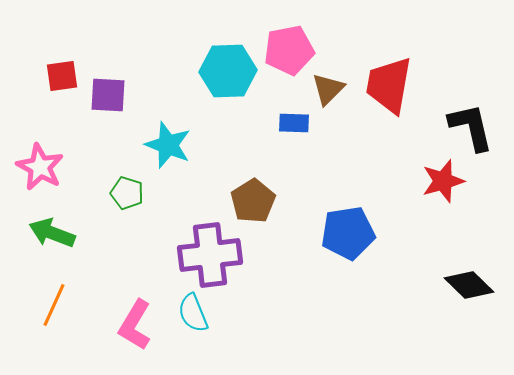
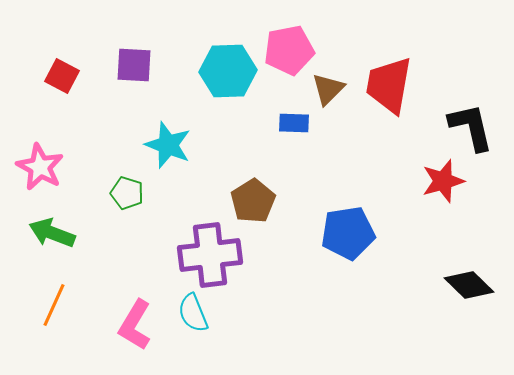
red square: rotated 36 degrees clockwise
purple square: moved 26 px right, 30 px up
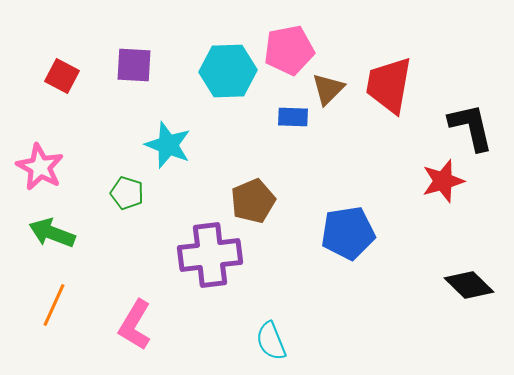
blue rectangle: moved 1 px left, 6 px up
brown pentagon: rotated 9 degrees clockwise
cyan semicircle: moved 78 px right, 28 px down
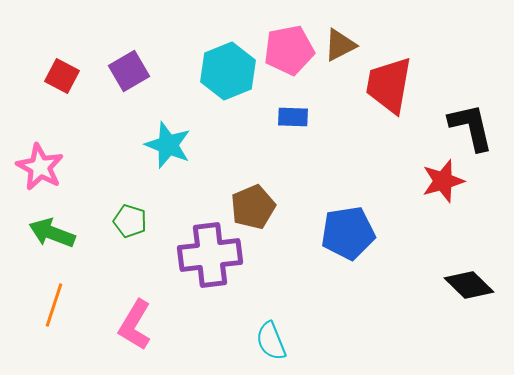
purple square: moved 5 px left, 6 px down; rotated 33 degrees counterclockwise
cyan hexagon: rotated 20 degrees counterclockwise
brown triangle: moved 12 px right, 44 px up; rotated 18 degrees clockwise
green pentagon: moved 3 px right, 28 px down
brown pentagon: moved 6 px down
orange line: rotated 6 degrees counterclockwise
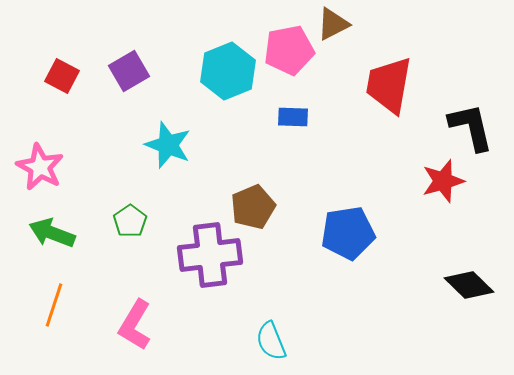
brown triangle: moved 7 px left, 21 px up
green pentagon: rotated 20 degrees clockwise
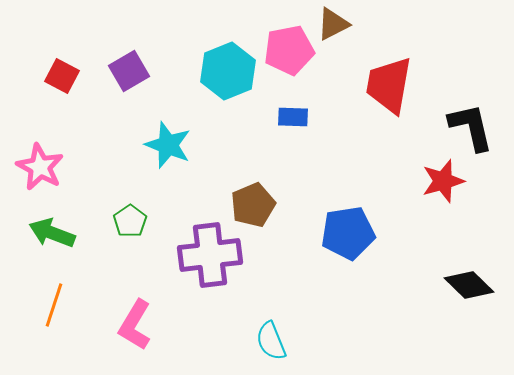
brown pentagon: moved 2 px up
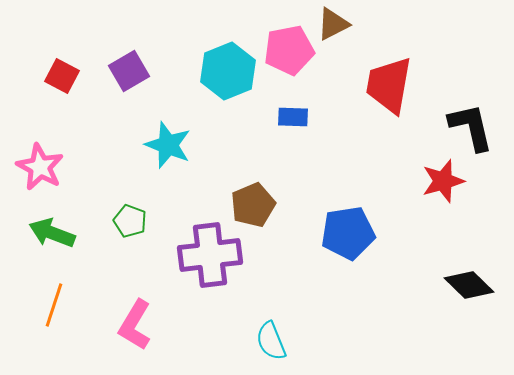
green pentagon: rotated 16 degrees counterclockwise
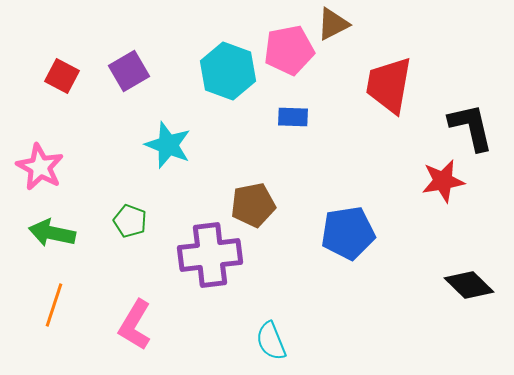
cyan hexagon: rotated 18 degrees counterclockwise
red star: rotated 6 degrees clockwise
brown pentagon: rotated 12 degrees clockwise
green arrow: rotated 9 degrees counterclockwise
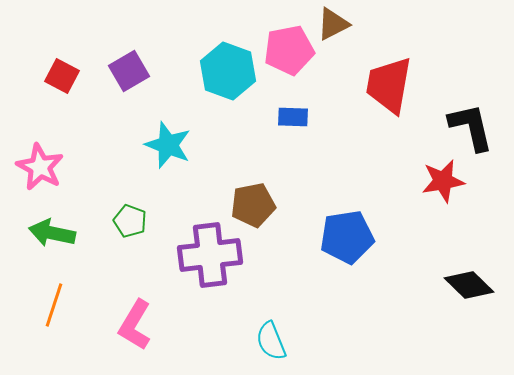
blue pentagon: moved 1 px left, 4 px down
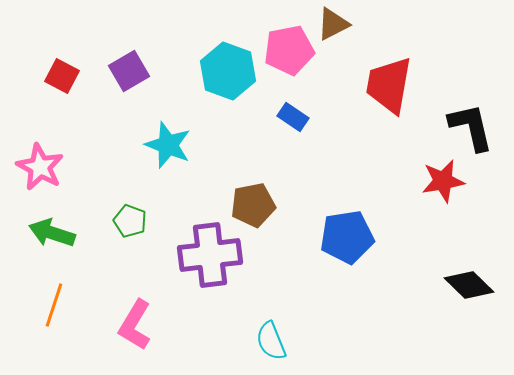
blue rectangle: rotated 32 degrees clockwise
green arrow: rotated 6 degrees clockwise
